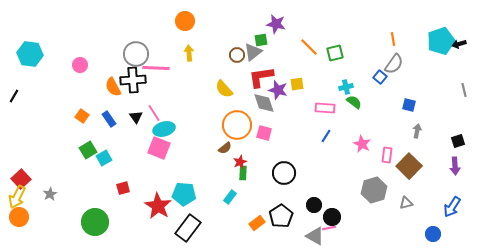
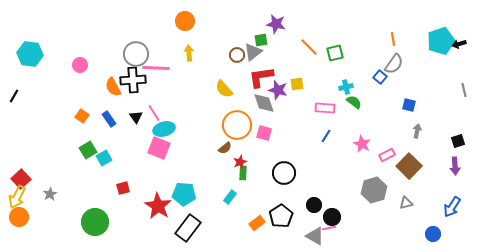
pink rectangle at (387, 155): rotated 56 degrees clockwise
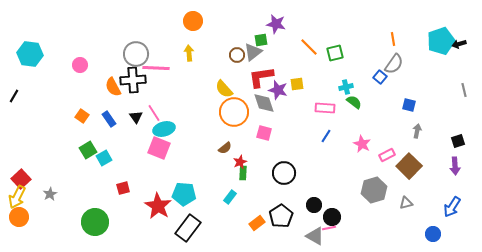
orange circle at (185, 21): moved 8 px right
orange circle at (237, 125): moved 3 px left, 13 px up
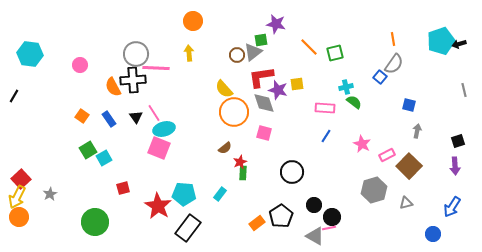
black circle at (284, 173): moved 8 px right, 1 px up
cyan rectangle at (230, 197): moved 10 px left, 3 px up
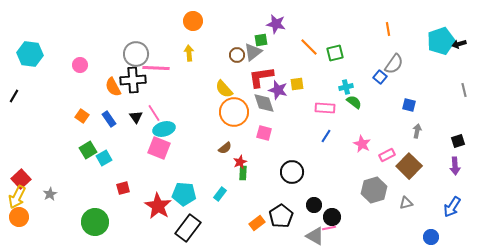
orange line at (393, 39): moved 5 px left, 10 px up
blue circle at (433, 234): moved 2 px left, 3 px down
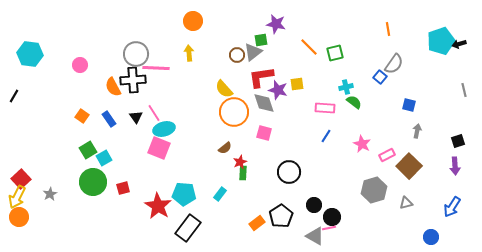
black circle at (292, 172): moved 3 px left
green circle at (95, 222): moved 2 px left, 40 px up
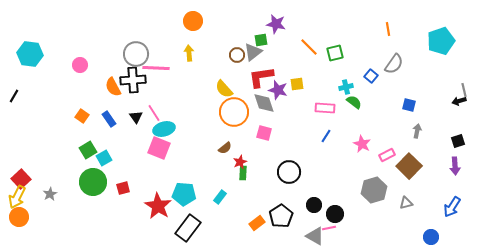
black arrow at (459, 44): moved 57 px down
blue square at (380, 77): moved 9 px left, 1 px up
cyan rectangle at (220, 194): moved 3 px down
black circle at (332, 217): moved 3 px right, 3 px up
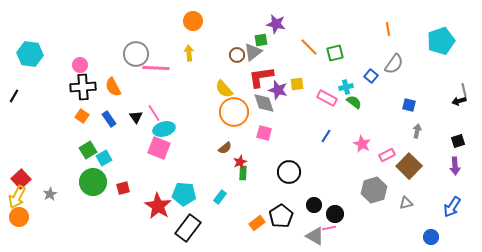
black cross at (133, 80): moved 50 px left, 7 px down
pink rectangle at (325, 108): moved 2 px right, 10 px up; rotated 24 degrees clockwise
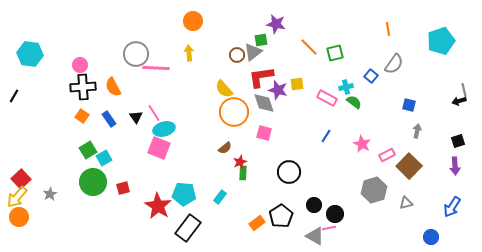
yellow arrow at (17, 197): rotated 15 degrees clockwise
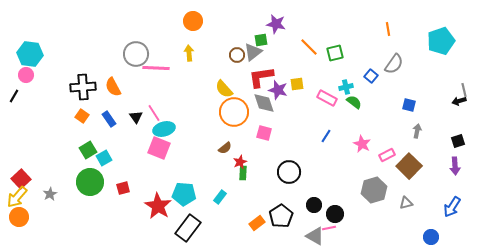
pink circle at (80, 65): moved 54 px left, 10 px down
green circle at (93, 182): moved 3 px left
